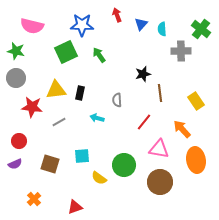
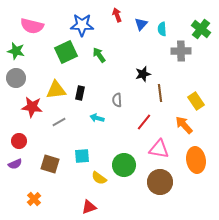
orange arrow: moved 2 px right, 4 px up
red triangle: moved 14 px right
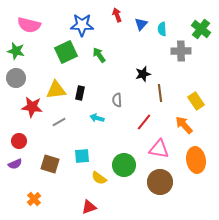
pink semicircle: moved 3 px left, 1 px up
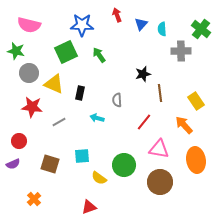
gray circle: moved 13 px right, 5 px up
yellow triangle: moved 2 px left, 6 px up; rotated 30 degrees clockwise
purple semicircle: moved 2 px left
